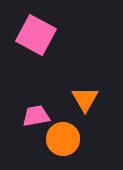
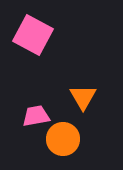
pink square: moved 3 px left
orange triangle: moved 2 px left, 2 px up
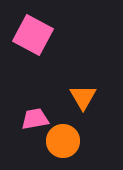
pink trapezoid: moved 1 px left, 3 px down
orange circle: moved 2 px down
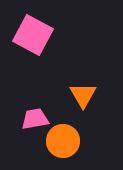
orange triangle: moved 2 px up
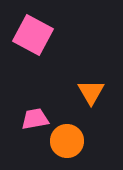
orange triangle: moved 8 px right, 3 px up
orange circle: moved 4 px right
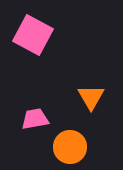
orange triangle: moved 5 px down
orange circle: moved 3 px right, 6 px down
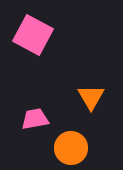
orange circle: moved 1 px right, 1 px down
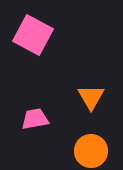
orange circle: moved 20 px right, 3 px down
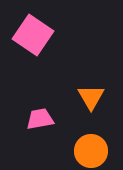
pink square: rotated 6 degrees clockwise
pink trapezoid: moved 5 px right
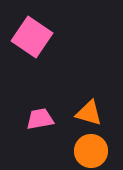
pink square: moved 1 px left, 2 px down
orange triangle: moved 2 px left, 16 px down; rotated 44 degrees counterclockwise
